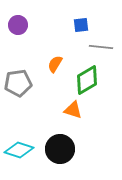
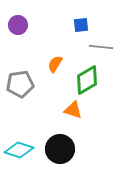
gray pentagon: moved 2 px right, 1 px down
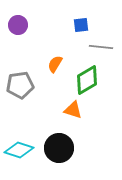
gray pentagon: moved 1 px down
black circle: moved 1 px left, 1 px up
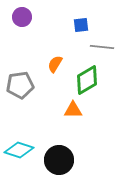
purple circle: moved 4 px right, 8 px up
gray line: moved 1 px right
orange triangle: rotated 18 degrees counterclockwise
black circle: moved 12 px down
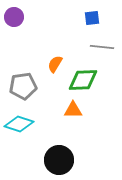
purple circle: moved 8 px left
blue square: moved 11 px right, 7 px up
green diamond: moved 4 px left; rotated 28 degrees clockwise
gray pentagon: moved 3 px right, 1 px down
cyan diamond: moved 26 px up
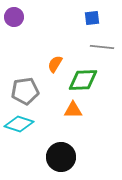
gray pentagon: moved 2 px right, 5 px down
black circle: moved 2 px right, 3 px up
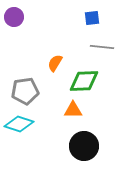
orange semicircle: moved 1 px up
green diamond: moved 1 px right, 1 px down
black circle: moved 23 px right, 11 px up
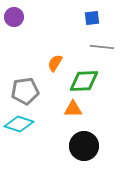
orange triangle: moved 1 px up
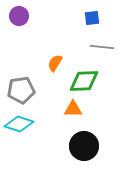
purple circle: moved 5 px right, 1 px up
gray pentagon: moved 4 px left, 1 px up
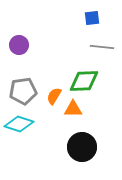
purple circle: moved 29 px down
orange semicircle: moved 1 px left, 33 px down
gray pentagon: moved 2 px right, 1 px down
black circle: moved 2 px left, 1 px down
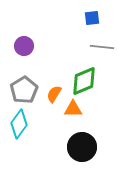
purple circle: moved 5 px right, 1 px down
green diamond: rotated 20 degrees counterclockwise
gray pentagon: moved 1 px right, 1 px up; rotated 24 degrees counterclockwise
orange semicircle: moved 2 px up
cyan diamond: rotated 72 degrees counterclockwise
